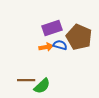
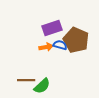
brown pentagon: moved 3 px left, 3 px down
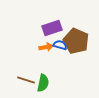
brown pentagon: moved 1 px down
brown line: rotated 18 degrees clockwise
green semicircle: moved 1 px right, 3 px up; rotated 36 degrees counterclockwise
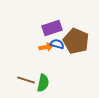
blue semicircle: moved 3 px left, 1 px up
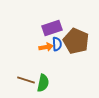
blue semicircle: rotated 72 degrees clockwise
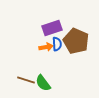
green semicircle: rotated 132 degrees clockwise
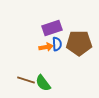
brown pentagon: moved 3 px right, 2 px down; rotated 25 degrees counterclockwise
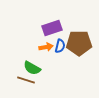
blue semicircle: moved 3 px right, 2 px down; rotated 16 degrees clockwise
green semicircle: moved 11 px left, 15 px up; rotated 24 degrees counterclockwise
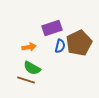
brown pentagon: rotated 25 degrees counterclockwise
orange arrow: moved 17 px left
